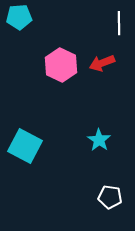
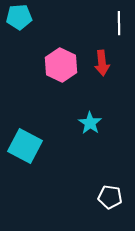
red arrow: rotated 75 degrees counterclockwise
cyan star: moved 9 px left, 17 px up
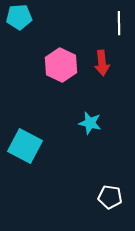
cyan star: rotated 20 degrees counterclockwise
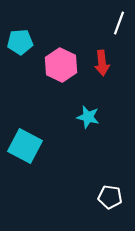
cyan pentagon: moved 1 px right, 25 px down
white line: rotated 20 degrees clockwise
cyan star: moved 2 px left, 6 px up
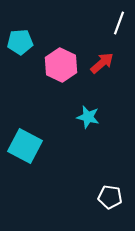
red arrow: rotated 125 degrees counterclockwise
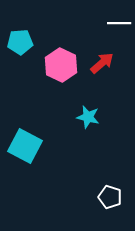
white line: rotated 70 degrees clockwise
white pentagon: rotated 10 degrees clockwise
